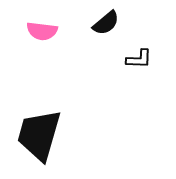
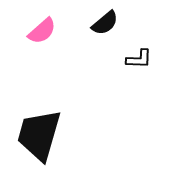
black semicircle: moved 1 px left
pink semicircle: rotated 48 degrees counterclockwise
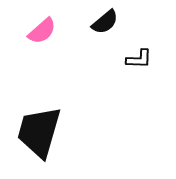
black semicircle: moved 1 px up
black trapezoid: moved 3 px up
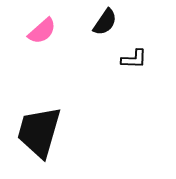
black semicircle: rotated 16 degrees counterclockwise
black L-shape: moved 5 px left
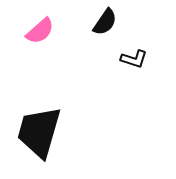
pink semicircle: moved 2 px left
black L-shape: rotated 16 degrees clockwise
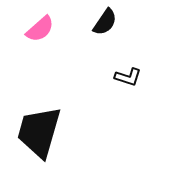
pink semicircle: moved 2 px up
black L-shape: moved 6 px left, 18 px down
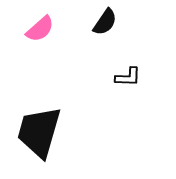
black L-shape: rotated 16 degrees counterclockwise
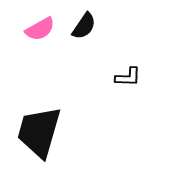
black semicircle: moved 21 px left, 4 px down
pink semicircle: rotated 12 degrees clockwise
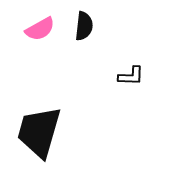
black semicircle: rotated 28 degrees counterclockwise
black L-shape: moved 3 px right, 1 px up
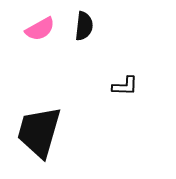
black L-shape: moved 6 px left, 10 px down
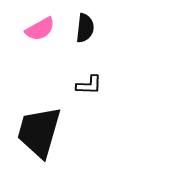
black semicircle: moved 1 px right, 2 px down
black L-shape: moved 36 px left, 1 px up
